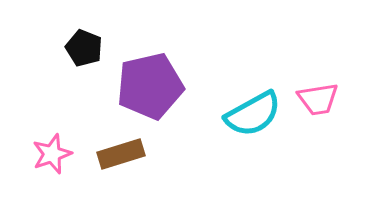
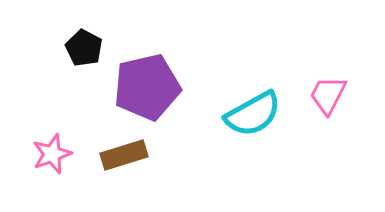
black pentagon: rotated 6 degrees clockwise
purple pentagon: moved 3 px left, 1 px down
pink trapezoid: moved 10 px right, 4 px up; rotated 126 degrees clockwise
brown rectangle: moved 3 px right, 1 px down
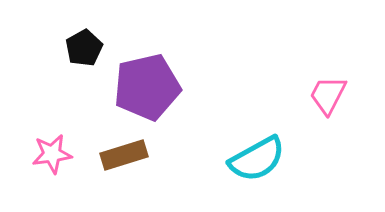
black pentagon: rotated 15 degrees clockwise
cyan semicircle: moved 4 px right, 45 px down
pink star: rotated 12 degrees clockwise
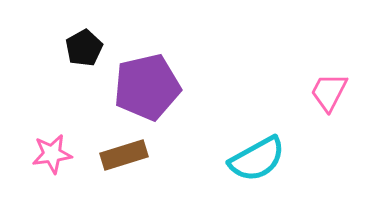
pink trapezoid: moved 1 px right, 3 px up
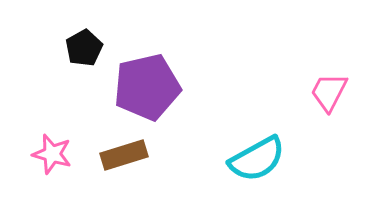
pink star: rotated 24 degrees clockwise
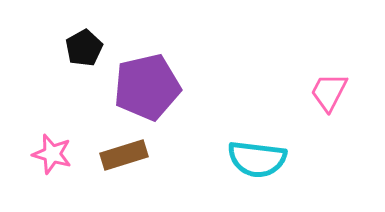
cyan semicircle: rotated 36 degrees clockwise
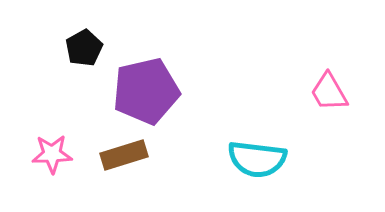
purple pentagon: moved 1 px left, 4 px down
pink trapezoid: rotated 57 degrees counterclockwise
pink star: rotated 18 degrees counterclockwise
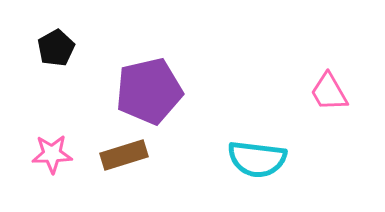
black pentagon: moved 28 px left
purple pentagon: moved 3 px right
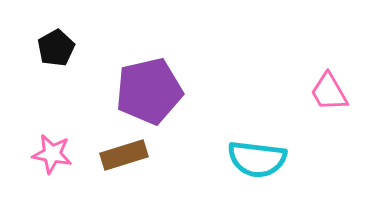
pink star: rotated 12 degrees clockwise
